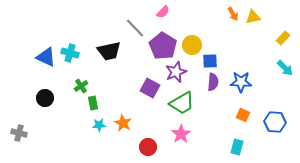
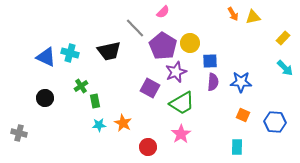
yellow circle: moved 2 px left, 2 px up
green rectangle: moved 2 px right, 2 px up
cyan rectangle: rotated 14 degrees counterclockwise
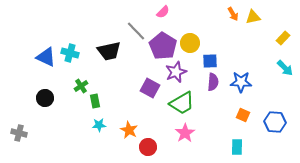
gray line: moved 1 px right, 3 px down
orange star: moved 6 px right, 7 px down
pink star: moved 4 px right, 1 px up
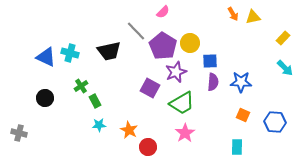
green rectangle: rotated 16 degrees counterclockwise
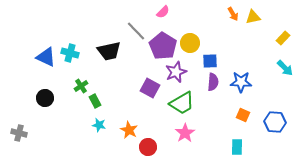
cyan star: rotated 16 degrees clockwise
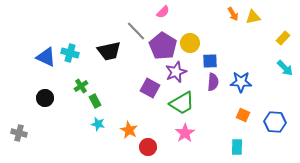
cyan star: moved 1 px left, 1 px up
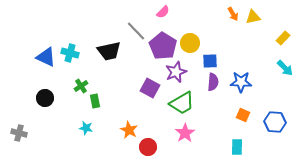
green rectangle: rotated 16 degrees clockwise
cyan star: moved 12 px left, 4 px down
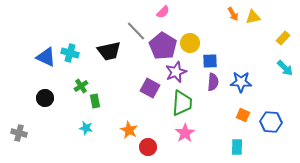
green trapezoid: rotated 56 degrees counterclockwise
blue hexagon: moved 4 px left
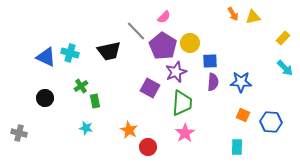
pink semicircle: moved 1 px right, 5 px down
